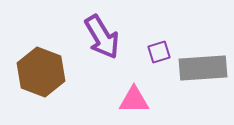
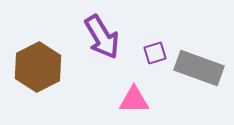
purple square: moved 4 px left, 1 px down
gray rectangle: moved 4 px left; rotated 24 degrees clockwise
brown hexagon: moved 3 px left, 5 px up; rotated 12 degrees clockwise
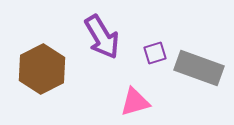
brown hexagon: moved 4 px right, 2 px down
pink triangle: moved 1 px right, 2 px down; rotated 16 degrees counterclockwise
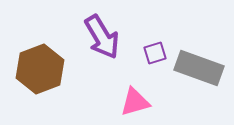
brown hexagon: moved 2 px left; rotated 6 degrees clockwise
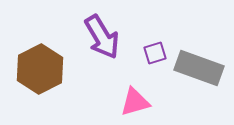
brown hexagon: rotated 6 degrees counterclockwise
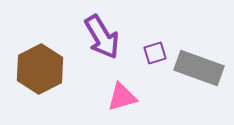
pink triangle: moved 13 px left, 5 px up
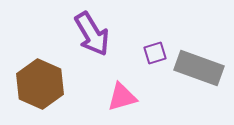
purple arrow: moved 10 px left, 3 px up
brown hexagon: moved 15 px down; rotated 9 degrees counterclockwise
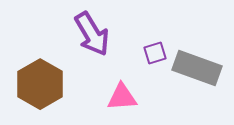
gray rectangle: moved 2 px left
brown hexagon: rotated 6 degrees clockwise
pink triangle: rotated 12 degrees clockwise
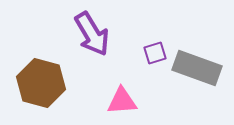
brown hexagon: moved 1 px right, 1 px up; rotated 15 degrees counterclockwise
pink triangle: moved 4 px down
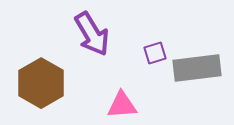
gray rectangle: rotated 27 degrees counterclockwise
brown hexagon: rotated 15 degrees clockwise
pink triangle: moved 4 px down
